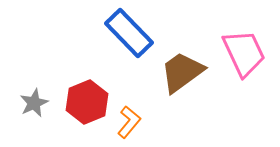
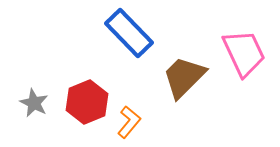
brown trapezoid: moved 2 px right, 5 px down; rotated 9 degrees counterclockwise
gray star: rotated 20 degrees counterclockwise
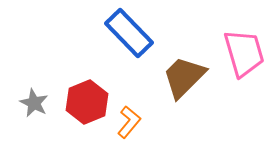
pink trapezoid: rotated 9 degrees clockwise
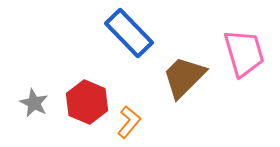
red hexagon: rotated 15 degrees counterclockwise
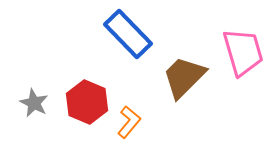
blue rectangle: moved 1 px left, 1 px down
pink trapezoid: moved 1 px left, 1 px up
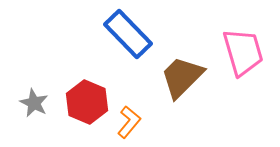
brown trapezoid: moved 2 px left
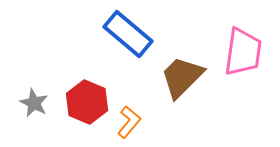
blue rectangle: rotated 6 degrees counterclockwise
pink trapezoid: rotated 24 degrees clockwise
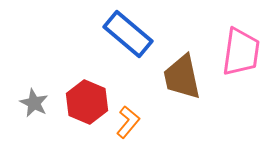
pink trapezoid: moved 2 px left
brown trapezoid: rotated 57 degrees counterclockwise
orange L-shape: moved 1 px left
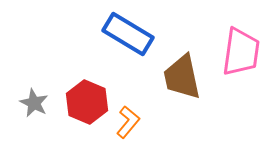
blue rectangle: rotated 9 degrees counterclockwise
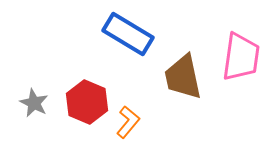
pink trapezoid: moved 5 px down
brown trapezoid: moved 1 px right
